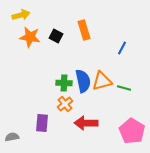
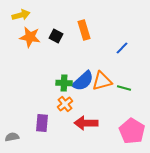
blue line: rotated 16 degrees clockwise
blue semicircle: rotated 60 degrees clockwise
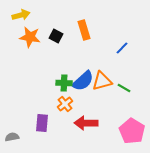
green line: rotated 16 degrees clockwise
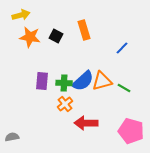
purple rectangle: moved 42 px up
pink pentagon: moved 1 px left; rotated 15 degrees counterclockwise
